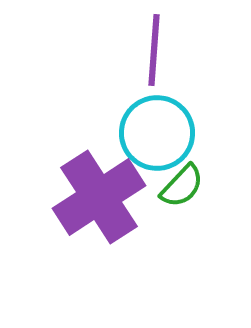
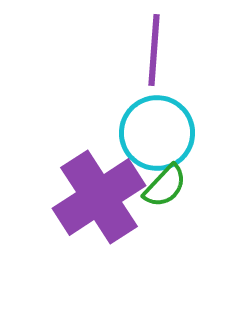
green semicircle: moved 17 px left
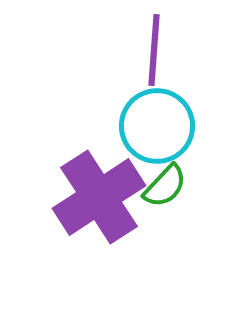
cyan circle: moved 7 px up
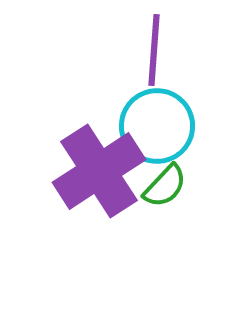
purple cross: moved 26 px up
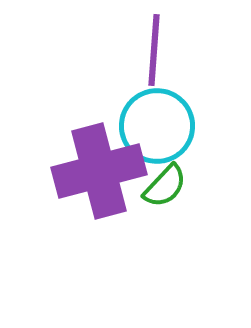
purple cross: rotated 18 degrees clockwise
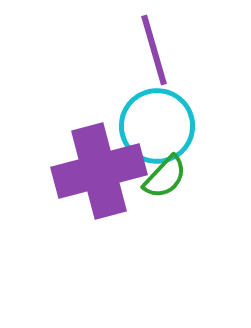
purple line: rotated 20 degrees counterclockwise
green semicircle: moved 9 px up
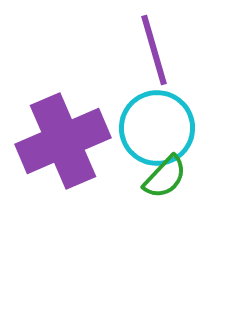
cyan circle: moved 2 px down
purple cross: moved 36 px left, 30 px up; rotated 8 degrees counterclockwise
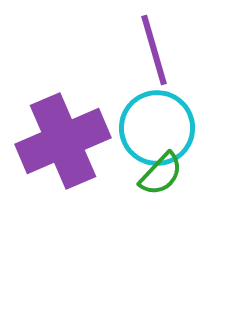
green semicircle: moved 4 px left, 3 px up
